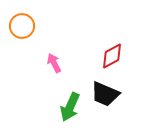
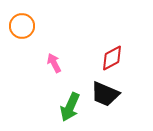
red diamond: moved 2 px down
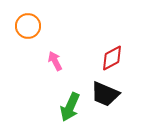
orange circle: moved 6 px right
pink arrow: moved 1 px right, 2 px up
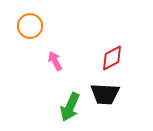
orange circle: moved 2 px right
black trapezoid: rotated 20 degrees counterclockwise
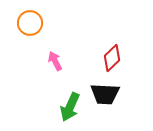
orange circle: moved 3 px up
red diamond: rotated 16 degrees counterclockwise
